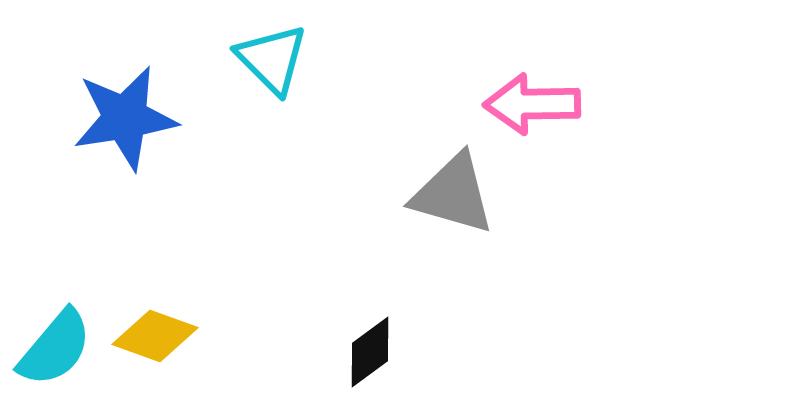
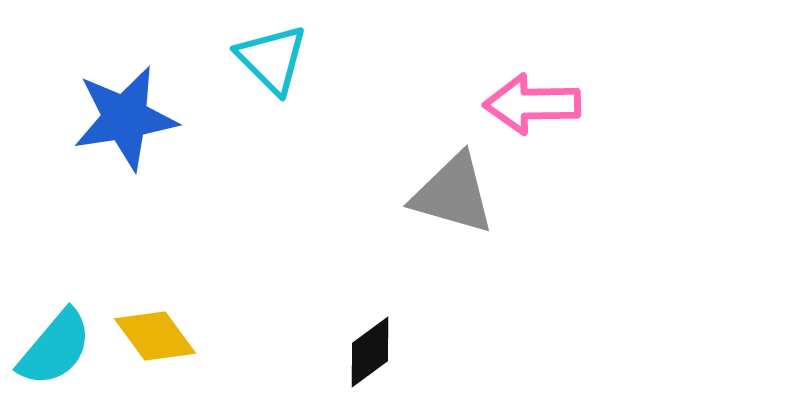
yellow diamond: rotated 34 degrees clockwise
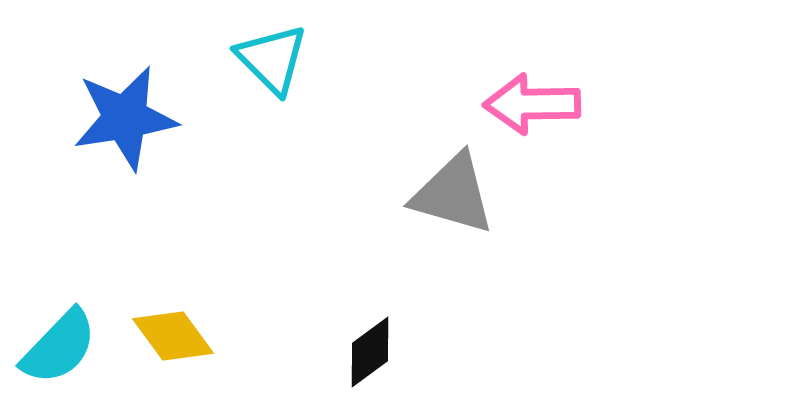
yellow diamond: moved 18 px right
cyan semicircle: moved 4 px right, 1 px up; rotated 4 degrees clockwise
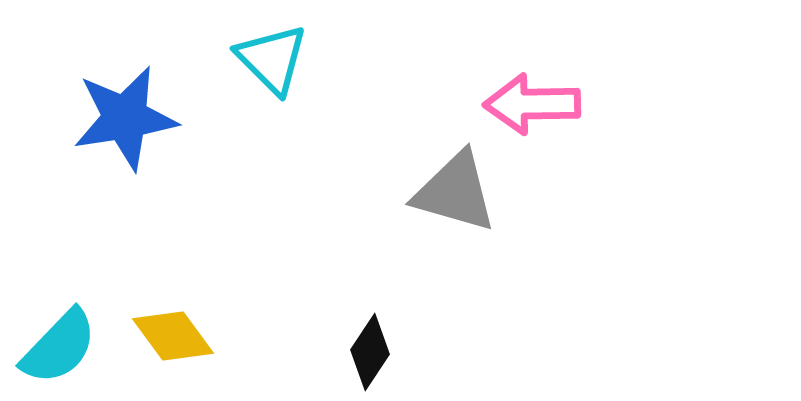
gray triangle: moved 2 px right, 2 px up
black diamond: rotated 20 degrees counterclockwise
